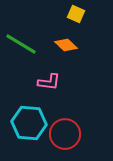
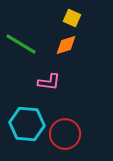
yellow square: moved 4 px left, 4 px down
orange diamond: rotated 60 degrees counterclockwise
cyan hexagon: moved 2 px left, 1 px down
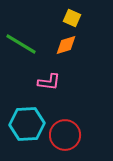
cyan hexagon: rotated 8 degrees counterclockwise
red circle: moved 1 px down
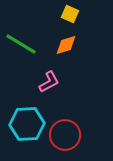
yellow square: moved 2 px left, 4 px up
pink L-shape: rotated 35 degrees counterclockwise
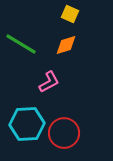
red circle: moved 1 px left, 2 px up
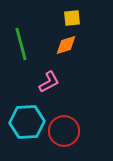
yellow square: moved 2 px right, 4 px down; rotated 30 degrees counterclockwise
green line: rotated 44 degrees clockwise
cyan hexagon: moved 2 px up
red circle: moved 2 px up
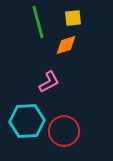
yellow square: moved 1 px right
green line: moved 17 px right, 22 px up
cyan hexagon: moved 1 px up
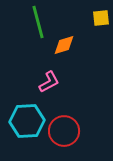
yellow square: moved 28 px right
orange diamond: moved 2 px left
